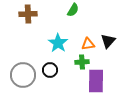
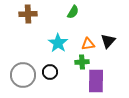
green semicircle: moved 2 px down
black circle: moved 2 px down
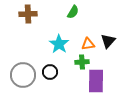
cyan star: moved 1 px right, 1 px down
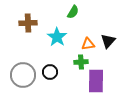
brown cross: moved 9 px down
cyan star: moved 2 px left, 7 px up
green cross: moved 1 px left
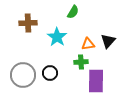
black circle: moved 1 px down
